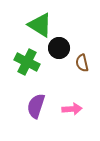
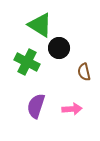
brown semicircle: moved 2 px right, 9 px down
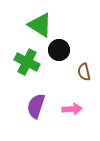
black circle: moved 2 px down
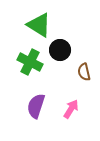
green triangle: moved 1 px left
black circle: moved 1 px right
green cross: moved 3 px right
pink arrow: moved 1 px left; rotated 54 degrees counterclockwise
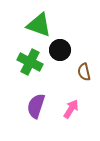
green triangle: rotated 12 degrees counterclockwise
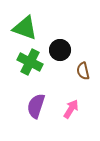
green triangle: moved 14 px left, 3 px down
brown semicircle: moved 1 px left, 1 px up
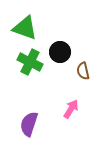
black circle: moved 2 px down
purple semicircle: moved 7 px left, 18 px down
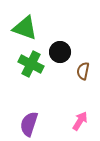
green cross: moved 1 px right, 2 px down
brown semicircle: rotated 24 degrees clockwise
pink arrow: moved 9 px right, 12 px down
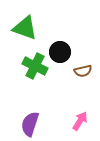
green cross: moved 4 px right, 2 px down
brown semicircle: rotated 114 degrees counterclockwise
purple semicircle: moved 1 px right
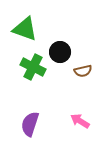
green triangle: moved 1 px down
green cross: moved 2 px left, 1 px down
pink arrow: rotated 90 degrees counterclockwise
